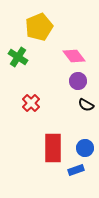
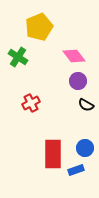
red cross: rotated 18 degrees clockwise
red rectangle: moved 6 px down
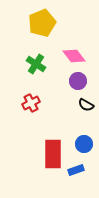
yellow pentagon: moved 3 px right, 4 px up
green cross: moved 18 px right, 7 px down
blue circle: moved 1 px left, 4 px up
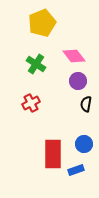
black semicircle: moved 1 px up; rotated 70 degrees clockwise
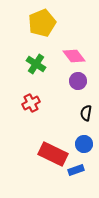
black semicircle: moved 9 px down
red rectangle: rotated 64 degrees counterclockwise
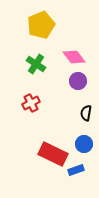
yellow pentagon: moved 1 px left, 2 px down
pink diamond: moved 1 px down
